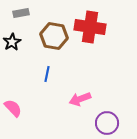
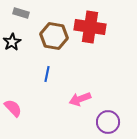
gray rectangle: rotated 28 degrees clockwise
purple circle: moved 1 px right, 1 px up
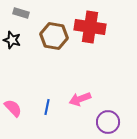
black star: moved 2 px up; rotated 24 degrees counterclockwise
blue line: moved 33 px down
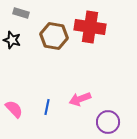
pink semicircle: moved 1 px right, 1 px down
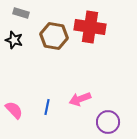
black star: moved 2 px right
pink semicircle: moved 1 px down
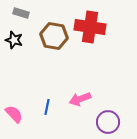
pink semicircle: moved 4 px down
